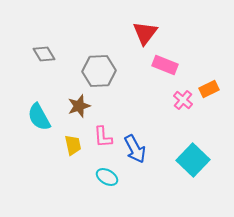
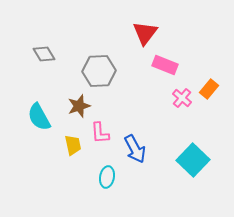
orange rectangle: rotated 24 degrees counterclockwise
pink cross: moved 1 px left, 2 px up
pink L-shape: moved 3 px left, 4 px up
cyan ellipse: rotated 70 degrees clockwise
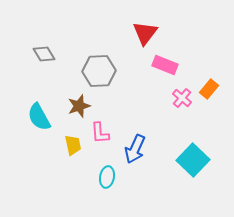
blue arrow: rotated 52 degrees clockwise
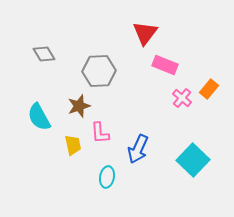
blue arrow: moved 3 px right
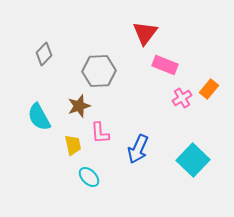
gray diamond: rotated 75 degrees clockwise
pink cross: rotated 18 degrees clockwise
cyan ellipse: moved 18 px left; rotated 55 degrees counterclockwise
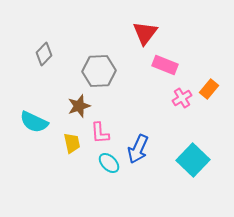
cyan semicircle: moved 5 px left, 5 px down; rotated 36 degrees counterclockwise
yellow trapezoid: moved 1 px left, 2 px up
cyan ellipse: moved 20 px right, 14 px up
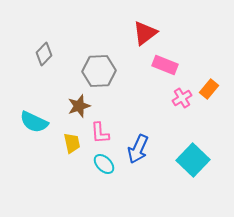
red triangle: rotated 16 degrees clockwise
cyan ellipse: moved 5 px left, 1 px down
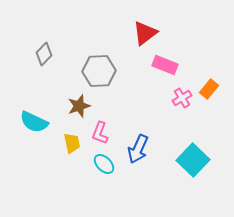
pink L-shape: rotated 25 degrees clockwise
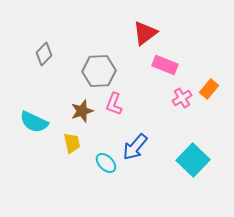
brown star: moved 3 px right, 5 px down
pink L-shape: moved 14 px right, 29 px up
blue arrow: moved 3 px left, 2 px up; rotated 16 degrees clockwise
cyan ellipse: moved 2 px right, 1 px up
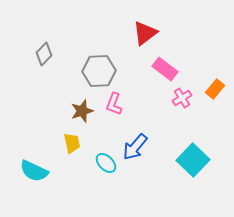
pink rectangle: moved 4 px down; rotated 15 degrees clockwise
orange rectangle: moved 6 px right
cyan semicircle: moved 49 px down
